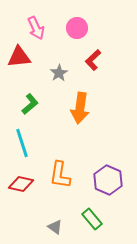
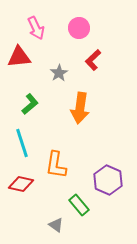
pink circle: moved 2 px right
orange L-shape: moved 4 px left, 10 px up
green rectangle: moved 13 px left, 14 px up
gray triangle: moved 1 px right, 2 px up
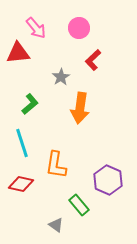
pink arrow: rotated 15 degrees counterclockwise
red triangle: moved 1 px left, 4 px up
gray star: moved 2 px right, 4 px down
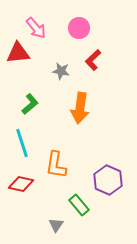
gray star: moved 6 px up; rotated 30 degrees counterclockwise
gray triangle: rotated 28 degrees clockwise
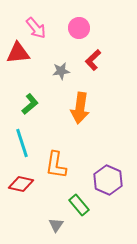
gray star: rotated 18 degrees counterclockwise
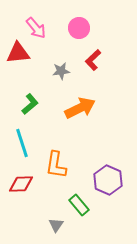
orange arrow: rotated 124 degrees counterclockwise
red diamond: rotated 15 degrees counterclockwise
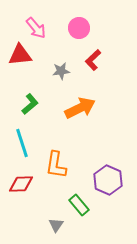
red triangle: moved 2 px right, 2 px down
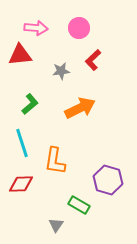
pink arrow: rotated 45 degrees counterclockwise
orange L-shape: moved 1 px left, 4 px up
purple hexagon: rotated 8 degrees counterclockwise
green rectangle: rotated 20 degrees counterclockwise
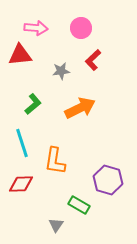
pink circle: moved 2 px right
green L-shape: moved 3 px right
